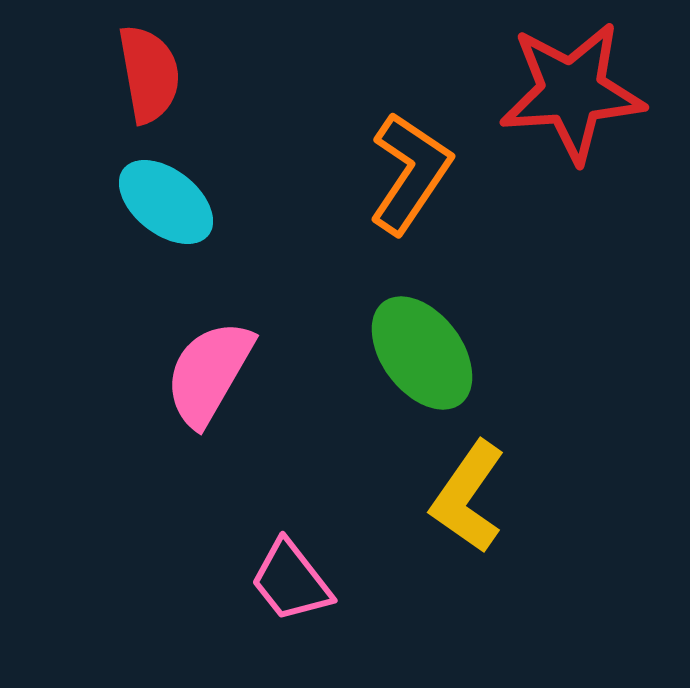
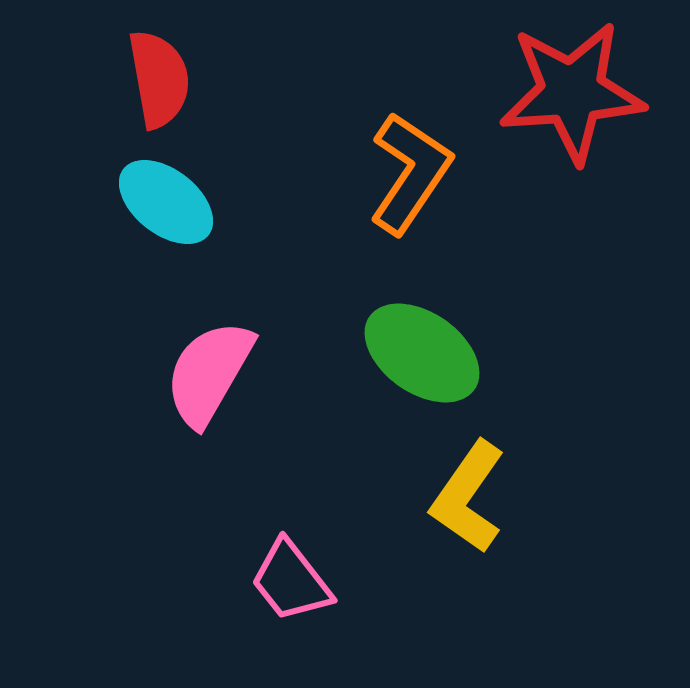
red semicircle: moved 10 px right, 5 px down
green ellipse: rotated 18 degrees counterclockwise
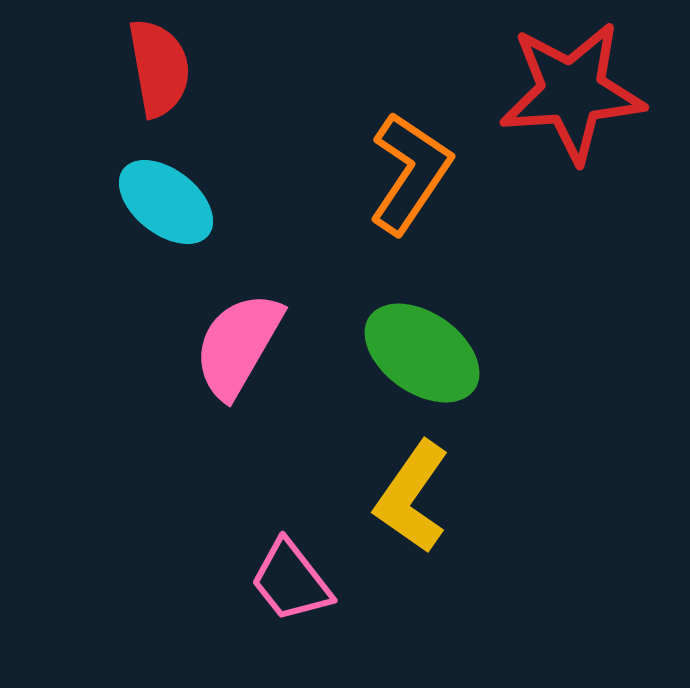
red semicircle: moved 11 px up
pink semicircle: moved 29 px right, 28 px up
yellow L-shape: moved 56 px left
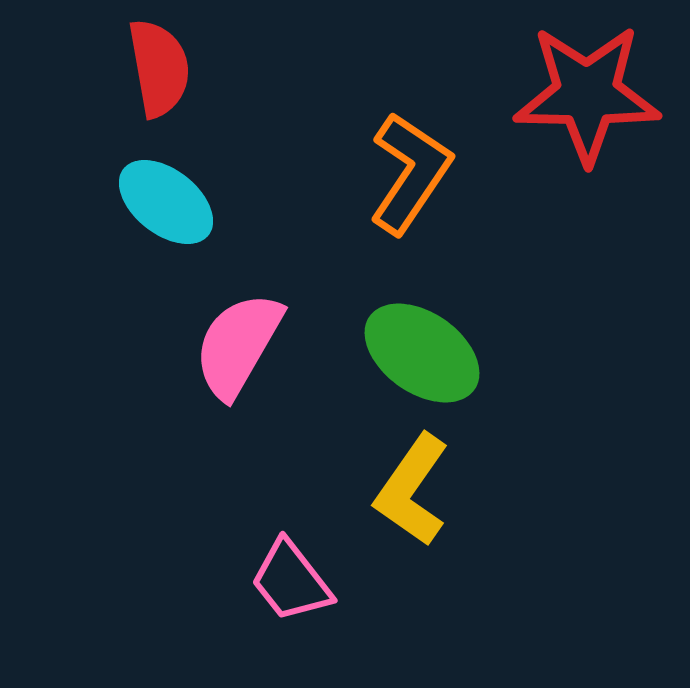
red star: moved 15 px right, 2 px down; rotated 5 degrees clockwise
yellow L-shape: moved 7 px up
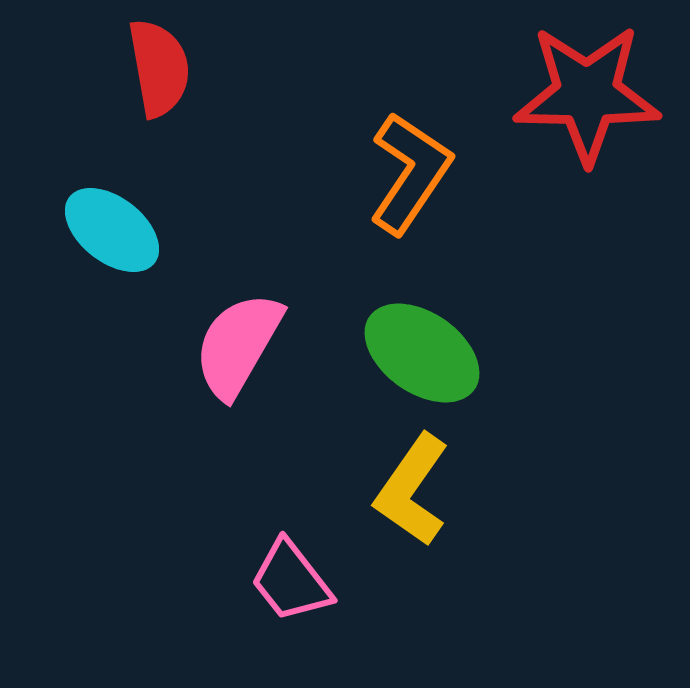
cyan ellipse: moved 54 px left, 28 px down
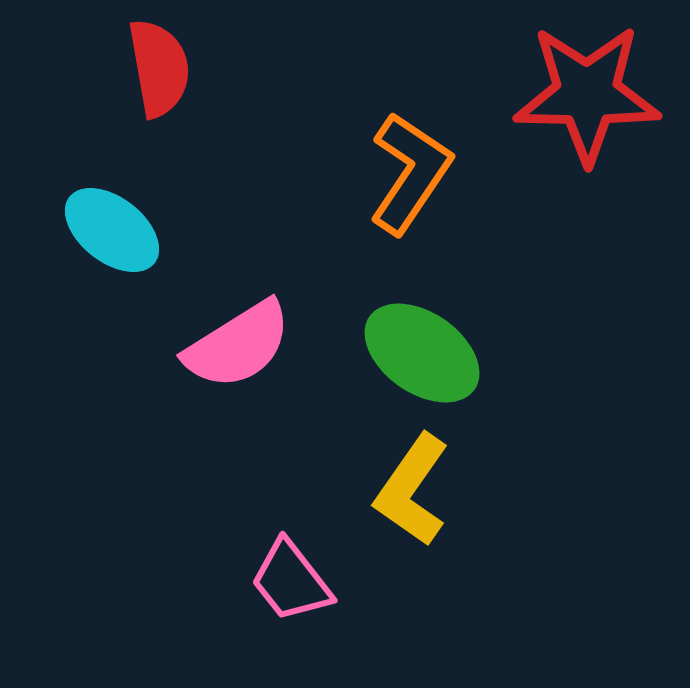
pink semicircle: rotated 152 degrees counterclockwise
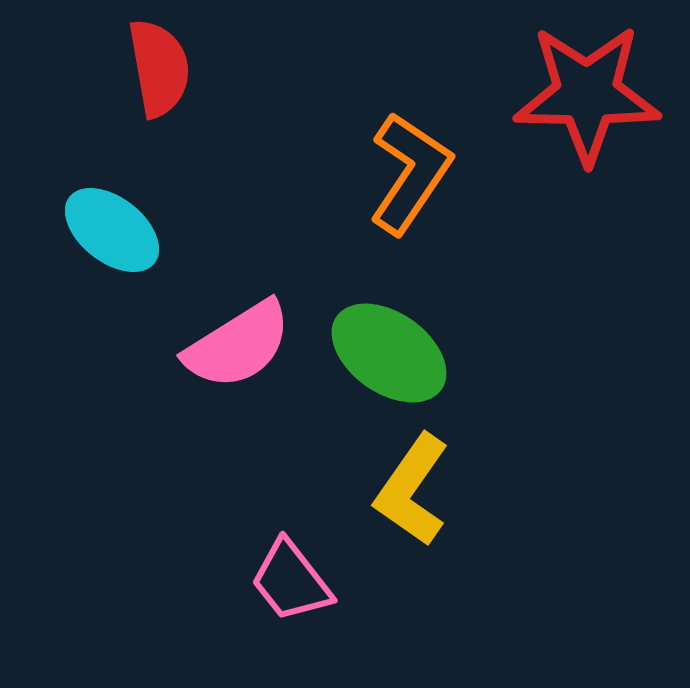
green ellipse: moved 33 px left
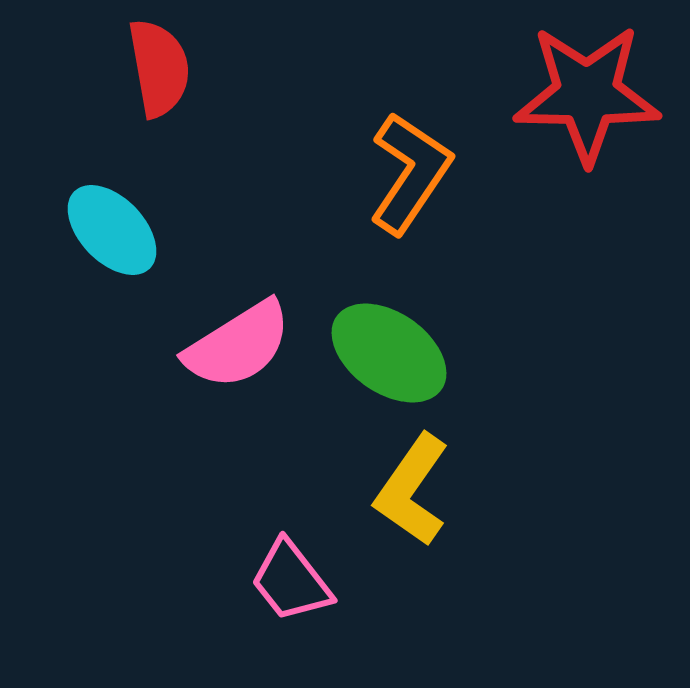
cyan ellipse: rotated 8 degrees clockwise
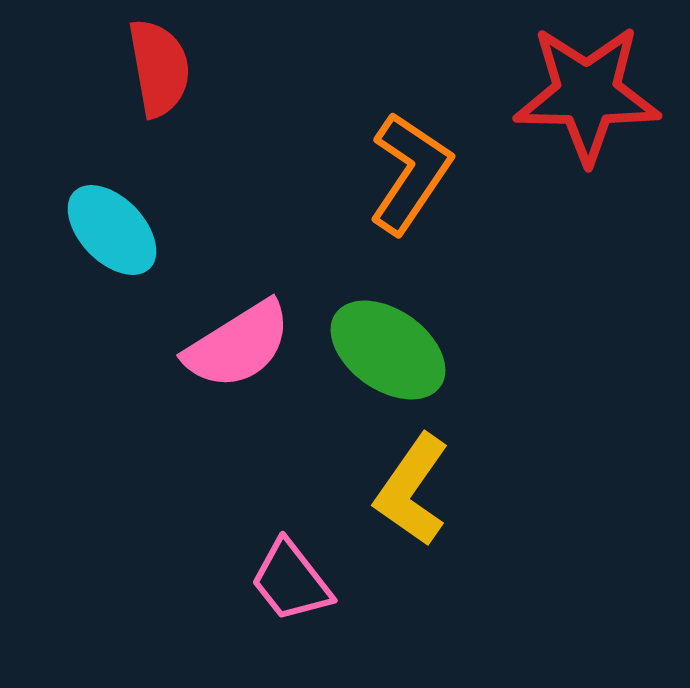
green ellipse: moved 1 px left, 3 px up
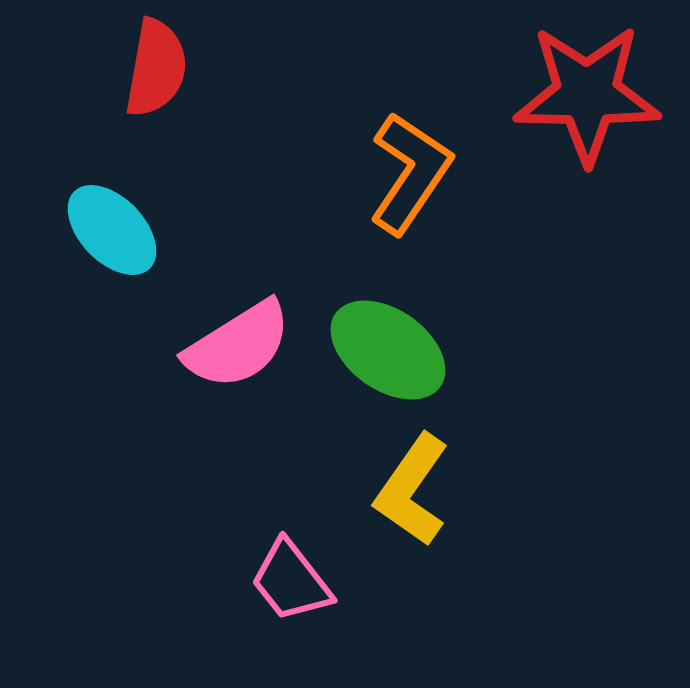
red semicircle: moved 3 px left; rotated 20 degrees clockwise
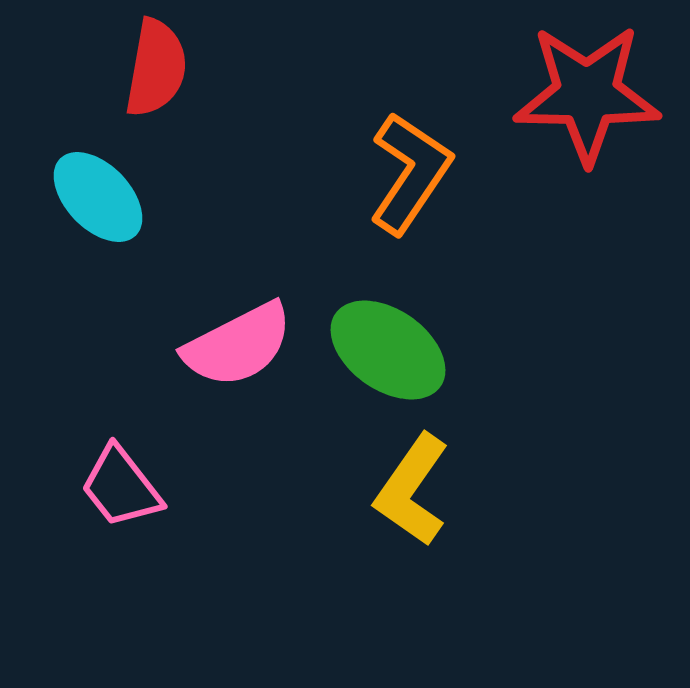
cyan ellipse: moved 14 px left, 33 px up
pink semicircle: rotated 5 degrees clockwise
pink trapezoid: moved 170 px left, 94 px up
